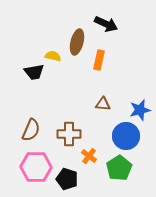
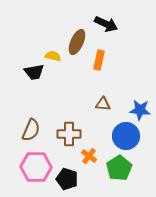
brown ellipse: rotated 10 degrees clockwise
blue star: rotated 20 degrees clockwise
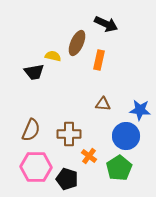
brown ellipse: moved 1 px down
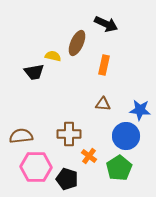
orange rectangle: moved 5 px right, 5 px down
brown semicircle: moved 10 px left, 6 px down; rotated 120 degrees counterclockwise
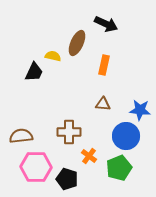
black trapezoid: rotated 55 degrees counterclockwise
brown cross: moved 2 px up
green pentagon: rotated 10 degrees clockwise
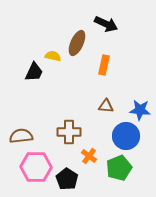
brown triangle: moved 3 px right, 2 px down
black pentagon: rotated 15 degrees clockwise
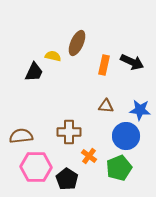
black arrow: moved 26 px right, 38 px down
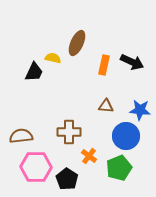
yellow semicircle: moved 2 px down
